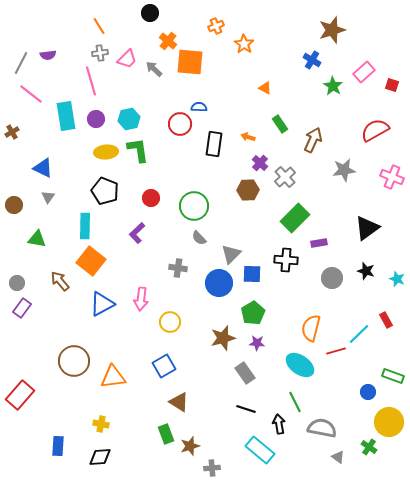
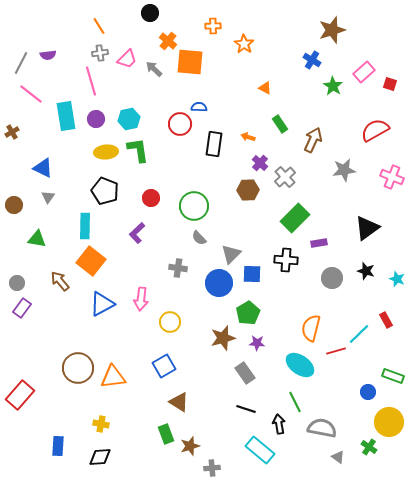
orange cross at (216, 26): moved 3 px left; rotated 21 degrees clockwise
red square at (392, 85): moved 2 px left, 1 px up
green pentagon at (253, 313): moved 5 px left
brown circle at (74, 361): moved 4 px right, 7 px down
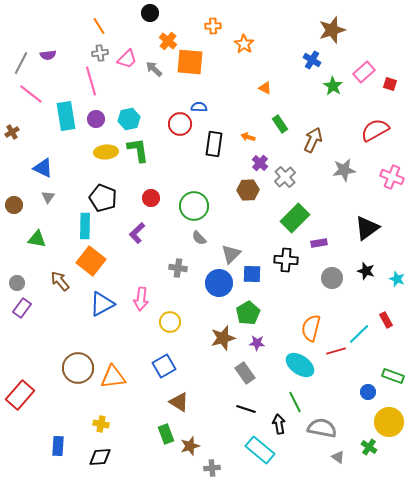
black pentagon at (105, 191): moved 2 px left, 7 px down
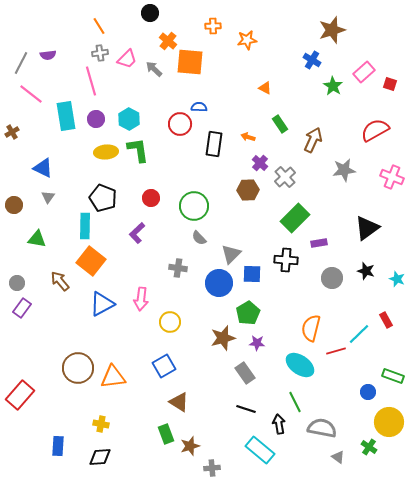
orange star at (244, 44): moved 3 px right, 4 px up; rotated 30 degrees clockwise
cyan hexagon at (129, 119): rotated 20 degrees counterclockwise
